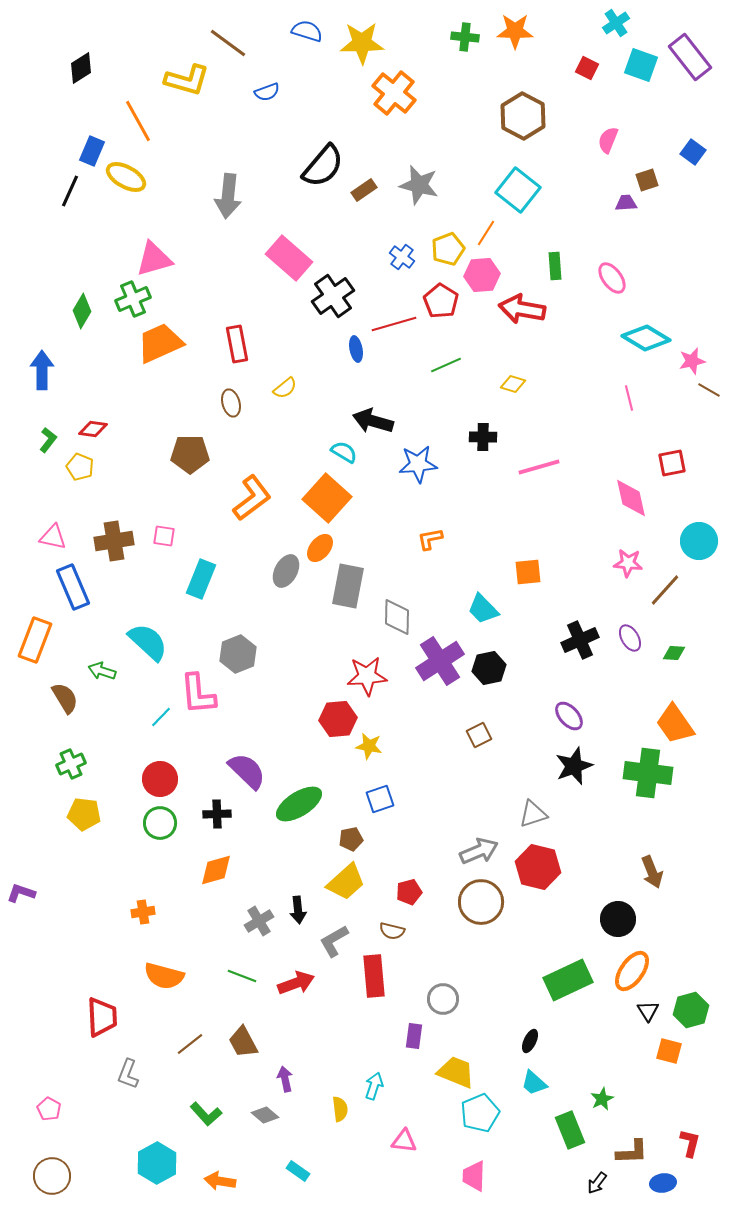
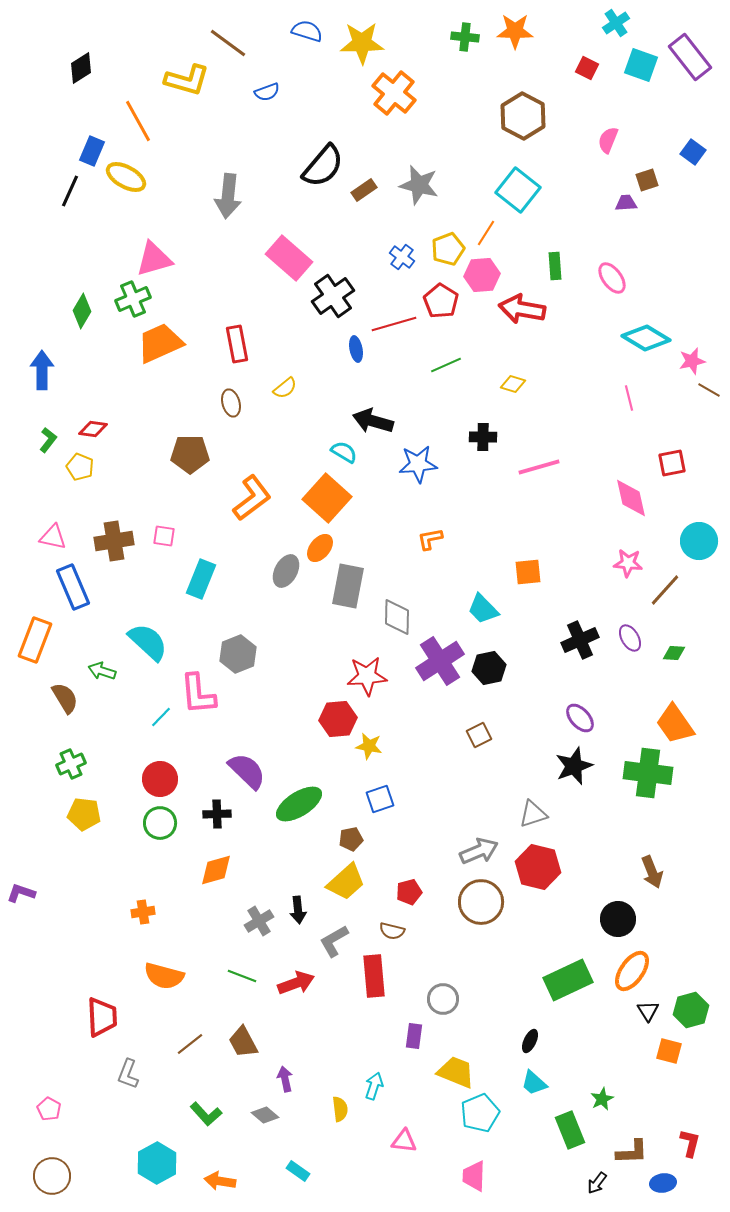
purple ellipse at (569, 716): moved 11 px right, 2 px down
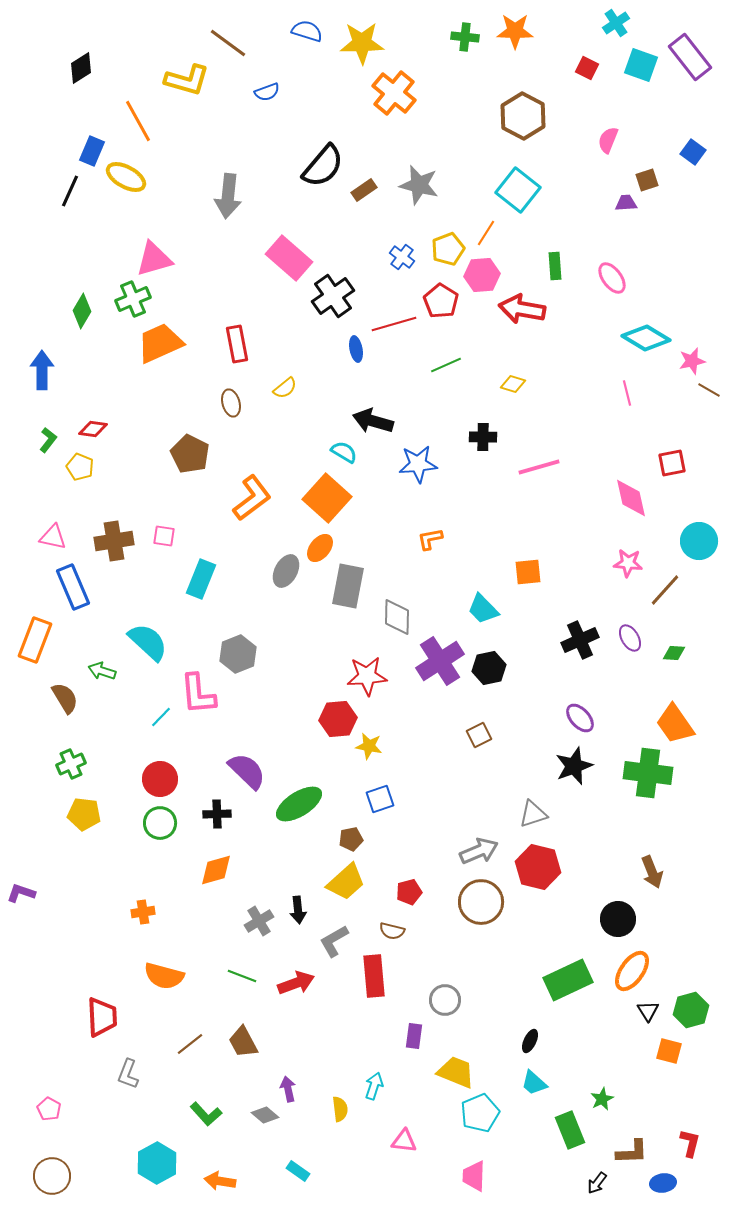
pink line at (629, 398): moved 2 px left, 5 px up
brown pentagon at (190, 454): rotated 27 degrees clockwise
gray circle at (443, 999): moved 2 px right, 1 px down
purple arrow at (285, 1079): moved 3 px right, 10 px down
